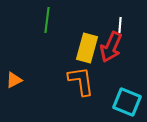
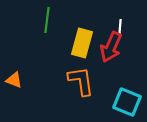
white line: moved 2 px down
yellow rectangle: moved 5 px left, 5 px up
orange triangle: rotated 48 degrees clockwise
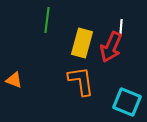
white line: moved 1 px right
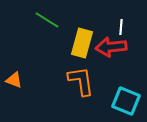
green line: rotated 65 degrees counterclockwise
red arrow: rotated 60 degrees clockwise
cyan square: moved 1 px left, 1 px up
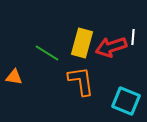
green line: moved 33 px down
white line: moved 12 px right, 10 px down
red arrow: rotated 12 degrees counterclockwise
orange triangle: moved 3 px up; rotated 12 degrees counterclockwise
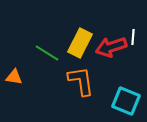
yellow rectangle: moved 2 px left; rotated 12 degrees clockwise
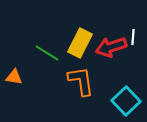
cyan square: rotated 24 degrees clockwise
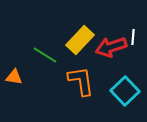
yellow rectangle: moved 3 px up; rotated 16 degrees clockwise
green line: moved 2 px left, 2 px down
cyan square: moved 1 px left, 10 px up
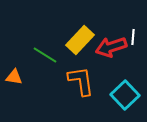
cyan square: moved 4 px down
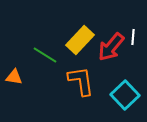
red arrow: rotated 32 degrees counterclockwise
